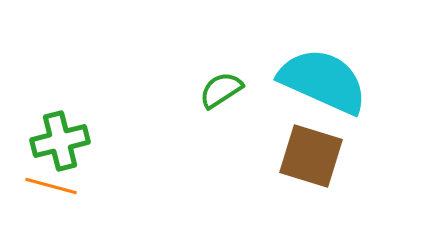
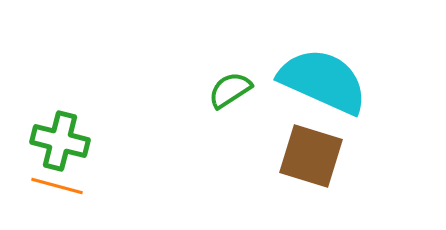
green semicircle: moved 9 px right
green cross: rotated 28 degrees clockwise
orange line: moved 6 px right
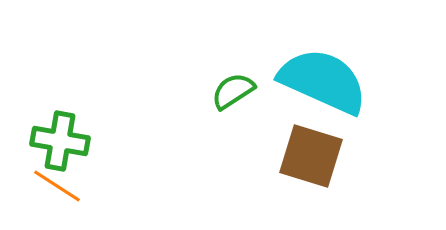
green semicircle: moved 3 px right, 1 px down
green cross: rotated 4 degrees counterclockwise
orange line: rotated 18 degrees clockwise
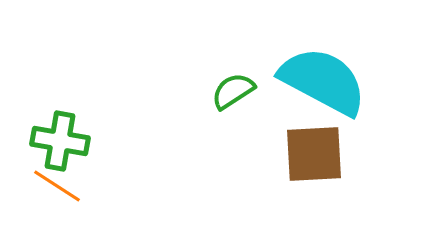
cyan semicircle: rotated 4 degrees clockwise
brown square: moved 3 px right, 2 px up; rotated 20 degrees counterclockwise
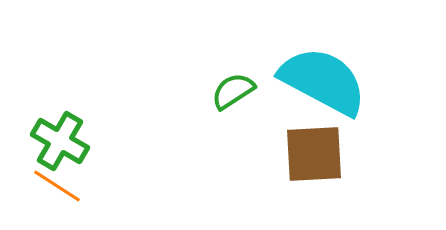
green cross: rotated 20 degrees clockwise
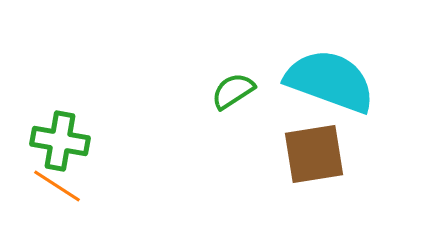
cyan semicircle: moved 7 px right; rotated 8 degrees counterclockwise
green cross: rotated 20 degrees counterclockwise
brown square: rotated 6 degrees counterclockwise
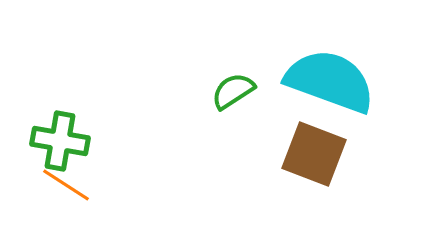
brown square: rotated 30 degrees clockwise
orange line: moved 9 px right, 1 px up
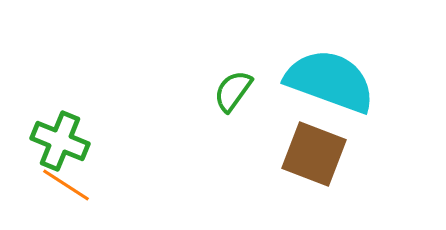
green semicircle: rotated 21 degrees counterclockwise
green cross: rotated 12 degrees clockwise
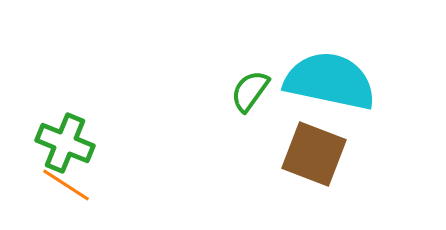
cyan semicircle: rotated 8 degrees counterclockwise
green semicircle: moved 17 px right
green cross: moved 5 px right, 2 px down
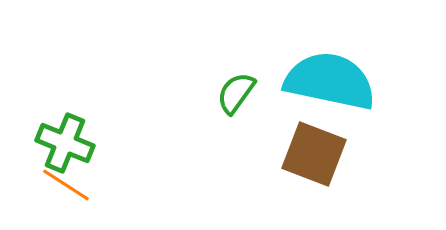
green semicircle: moved 14 px left, 2 px down
